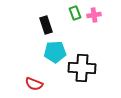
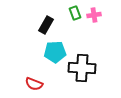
black rectangle: rotated 48 degrees clockwise
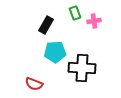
pink cross: moved 6 px down
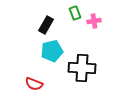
cyan pentagon: moved 3 px left, 1 px up; rotated 10 degrees counterclockwise
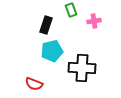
green rectangle: moved 4 px left, 3 px up
black rectangle: rotated 12 degrees counterclockwise
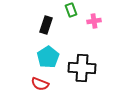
cyan pentagon: moved 4 px left, 6 px down; rotated 20 degrees counterclockwise
red semicircle: moved 6 px right
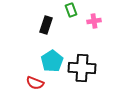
cyan pentagon: moved 4 px right, 4 px down
red semicircle: moved 5 px left, 1 px up
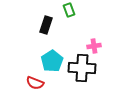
green rectangle: moved 2 px left
pink cross: moved 25 px down
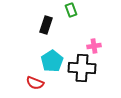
green rectangle: moved 2 px right
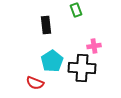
green rectangle: moved 5 px right
black rectangle: rotated 24 degrees counterclockwise
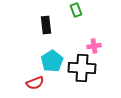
red semicircle: rotated 42 degrees counterclockwise
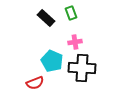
green rectangle: moved 5 px left, 3 px down
black rectangle: moved 7 px up; rotated 42 degrees counterclockwise
pink cross: moved 19 px left, 4 px up
cyan pentagon: rotated 15 degrees counterclockwise
